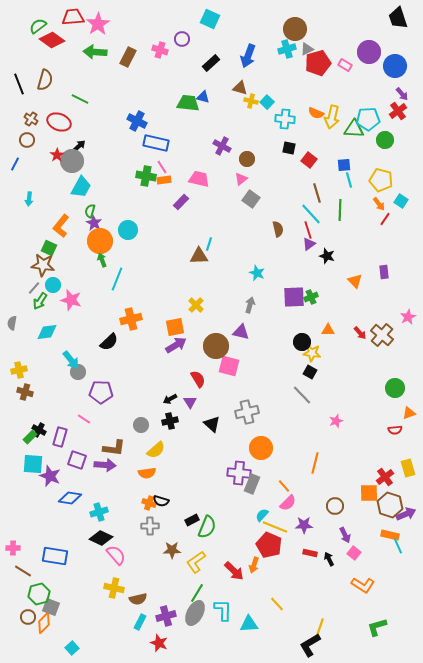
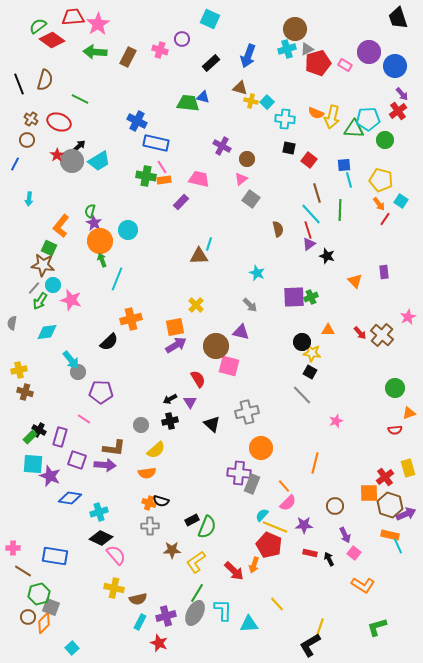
cyan trapezoid at (81, 187): moved 18 px right, 26 px up; rotated 30 degrees clockwise
gray arrow at (250, 305): rotated 119 degrees clockwise
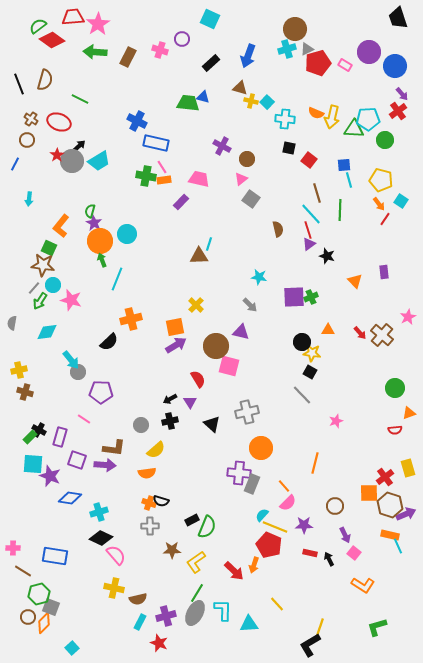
cyan circle at (128, 230): moved 1 px left, 4 px down
cyan star at (257, 273): moved 2 px right, 4 px down; rotated 14 degrees counterclockwise
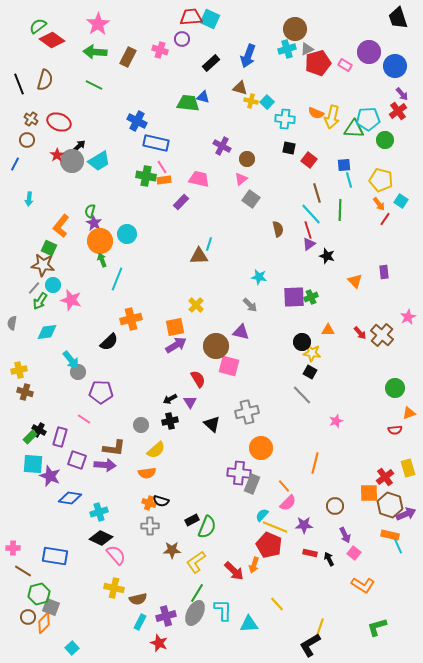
red trapezoid at (73, 17): moved 118 px right
green line at (80, 99): moved 14 px right, 14 px up
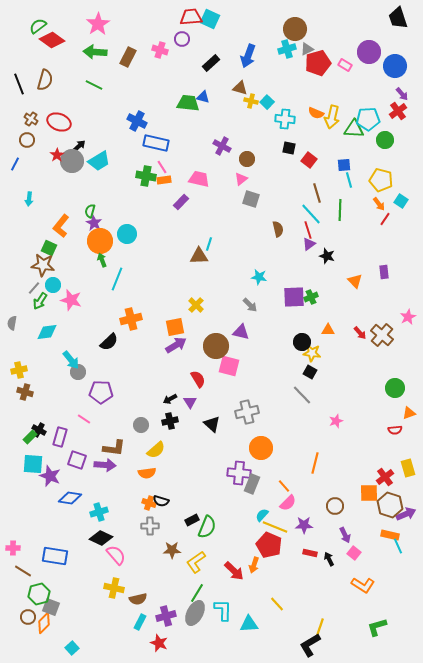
gray square at (251, 199): rotated 18 degrees counterclockwise
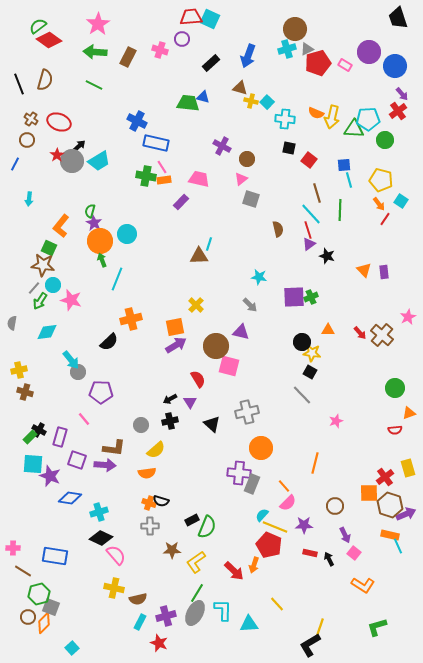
red diamond at (52, 40): moved 3 px left
orange triangle at (355, 281): moved 9 px right, 11 px up
pink line at (84, 419): rotated 16 degrees clockwise
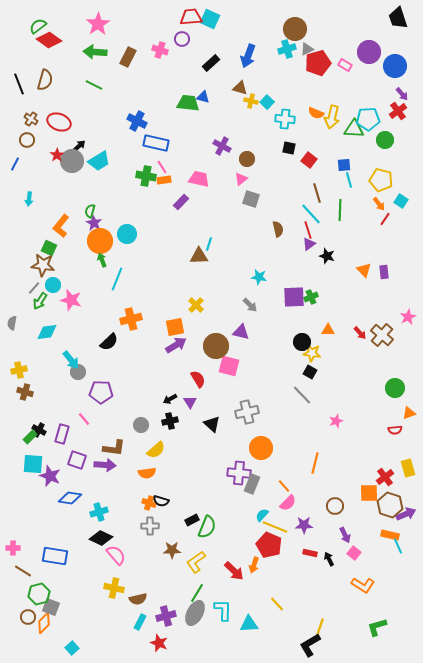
purple rectangle at (60, 437): moved 2 px right, 3 px up
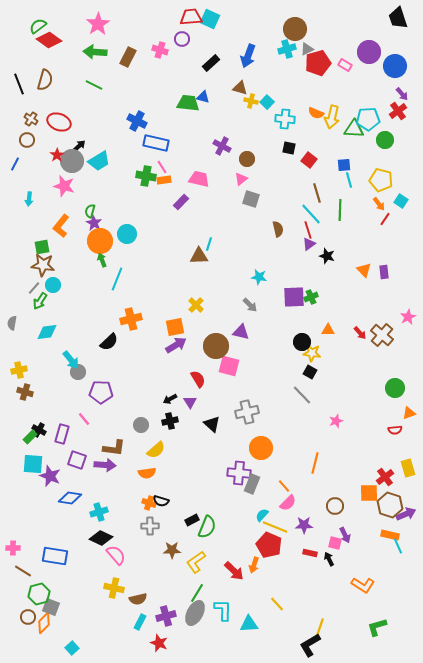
green square at (49, 248): moved 7 px left, 1 px up; rotated 35 degrees counterclockwise
pink star at (71, 300): moved 7 px left, 114 px up
pink square at (354, 553): moved 19 px left, 10 px up; rotated 24 degrees counterclockwise
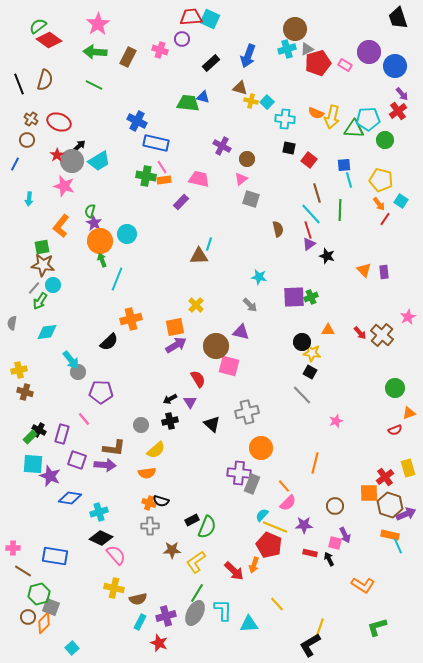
red semicircle at (395, 430): rotated 16 degrees counterclockwise
